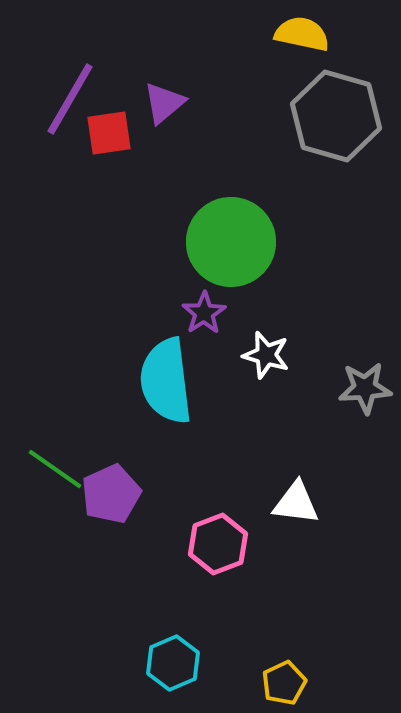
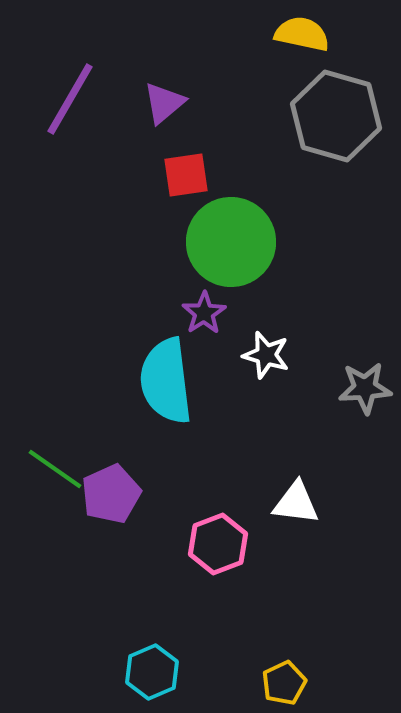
red square: moved 77 px right, 42 px down
cyan hexagon: moved 21 px left, 9 px down
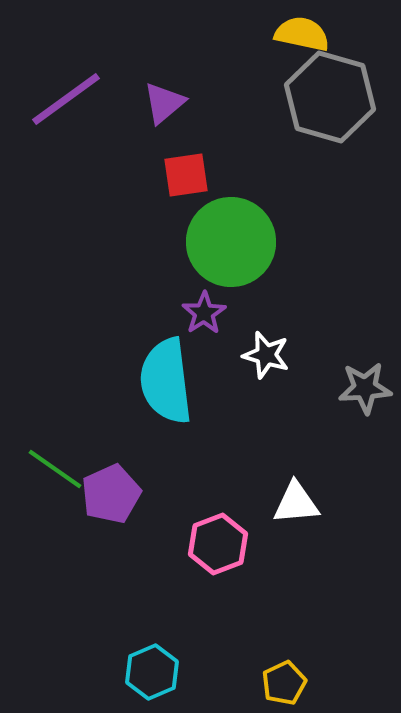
purple line: moved 4 px left; rotated 24 degrees clockwise
gray hexagon: moved 6 px left, 19 px up
white triangle: rotated 12 degrees counterclockwise
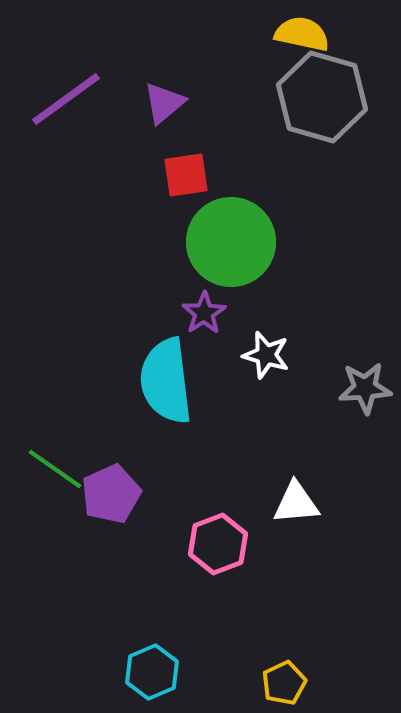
gray hexagon: moved 8 px left
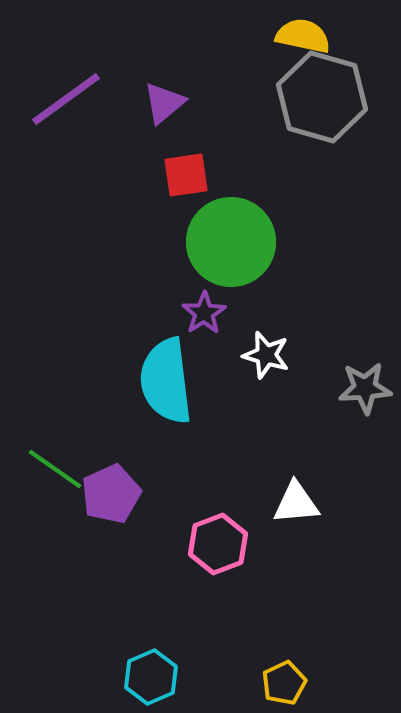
yellow semicircle: moved 1 px right, 2 px down
cyan hexagon: moved 1 px left, 5 px down
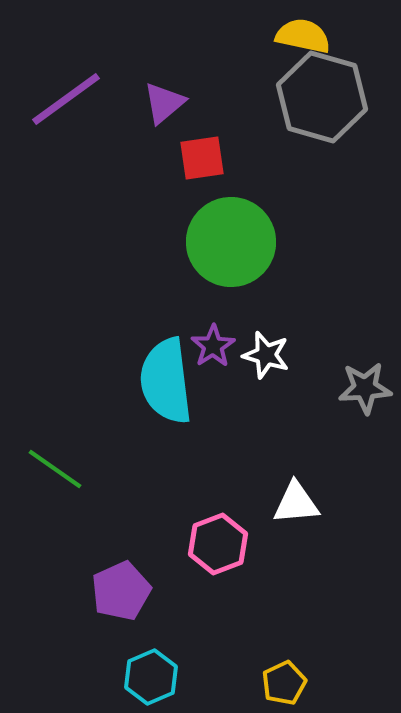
red square: moved 16 px right, 17 px up
purple star: moved 9 px right, 33 px down
purple pentagon: moved 10 px right, 97 px down
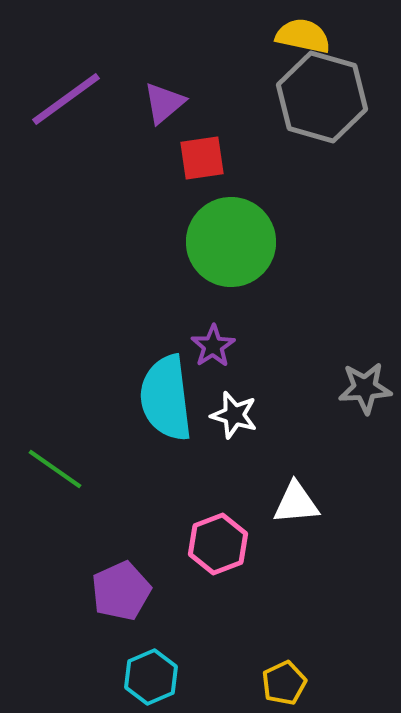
white star: moved 32 px left, 60 px down
cyan semicircle: moved 17 px down
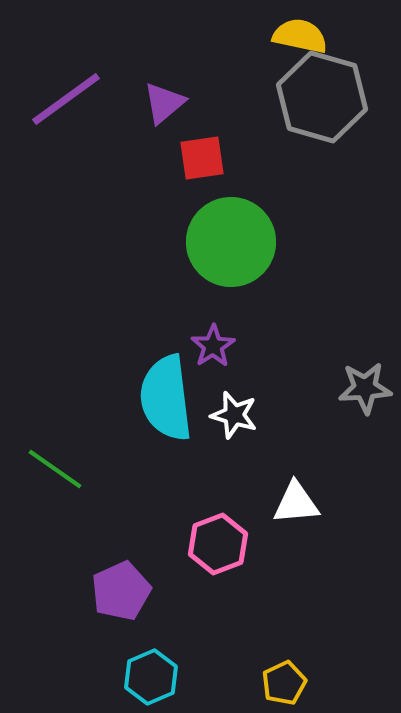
yellow semicircle: moved 3 px left
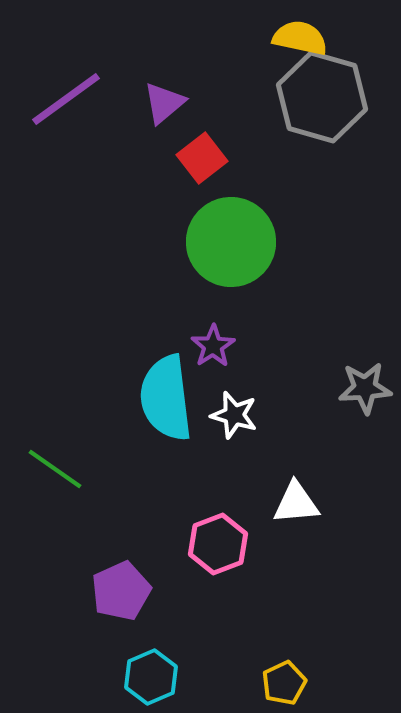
yellow semicircle: moved 2 px down
red square: rotated 30 degrees counterclockwise
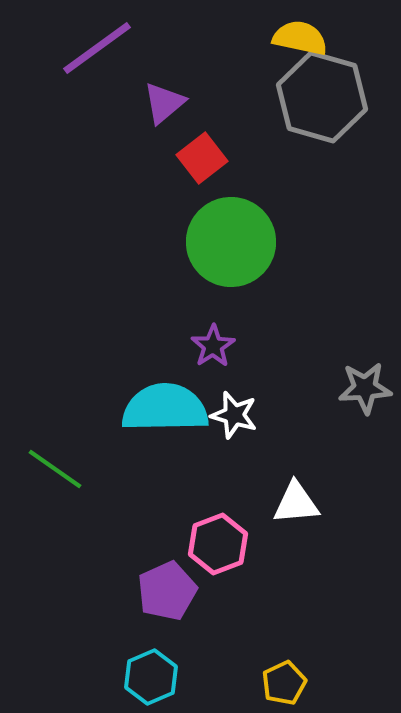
purple line: moved 31 px right, 51 px up
cyan semicircle: moved 1 px left, 10 px down; rotated 96 degrees clockwise
purple pentagon: moved 46 px right
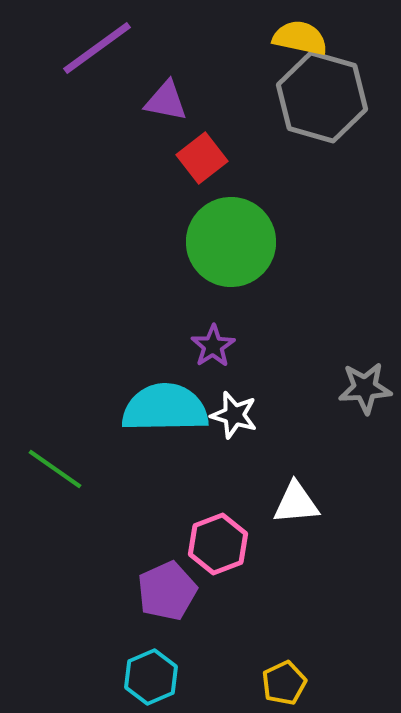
purple triangle: moved 2 px right, 2 px up; rotated 51 degrees clockwise
